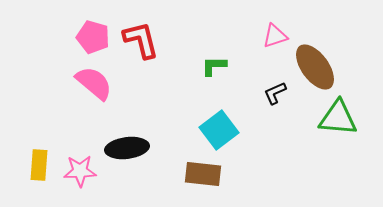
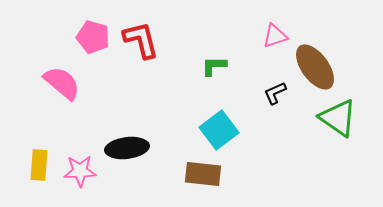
pink semicircle: moved 32 px left
green triangle: rotated 30 degrees clockwise
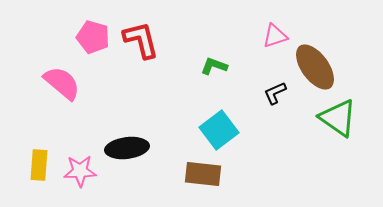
green L-shape: rotated 20 degrees clockwise
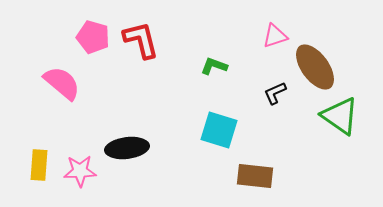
green triangle: moved 2 px right, 2 px up
cyan square: rotated 36 degrees counterclockwise
brown rectangle: moved 52 px right, 2 px down
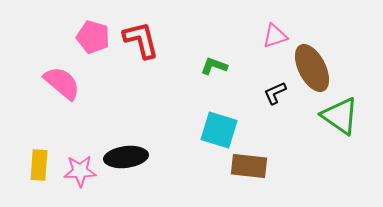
brown ellipse: moved 3 px left, 1 px down; rotated 9 degrees clockwise
black ellipse: moved 1 px left, 9 px down
brown rectangle: moved 6 px left, 10 px up
